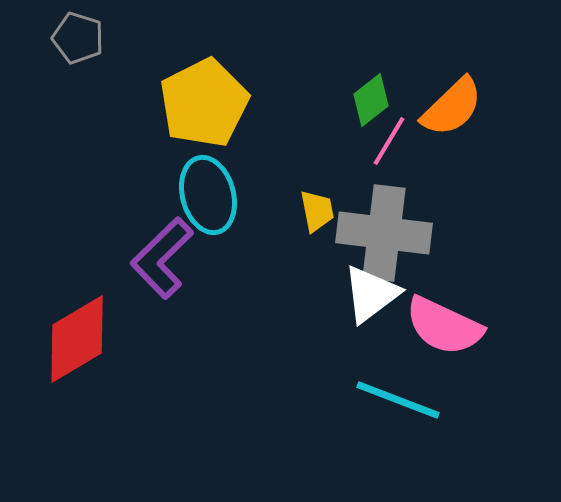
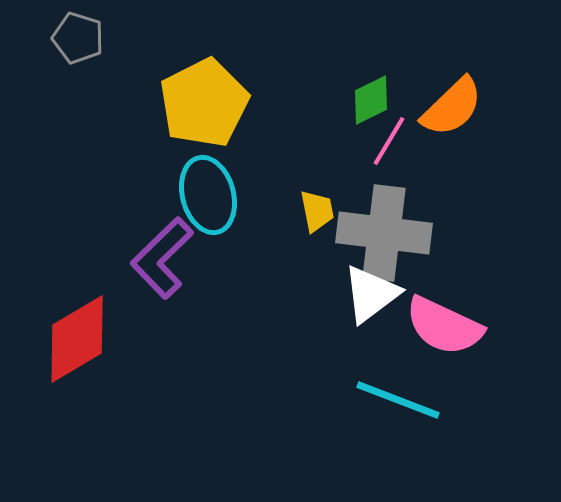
green diamond: rotated 12 degrees clockwise
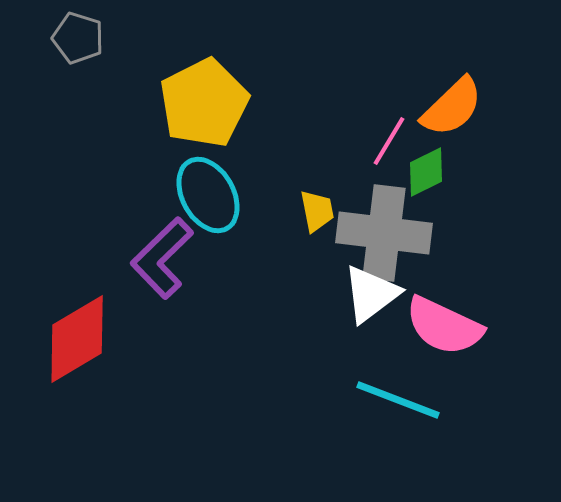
green diamond: moved 55 px right, 72 px down
cyan ellipse: rotated 14 degrees counterclockwise
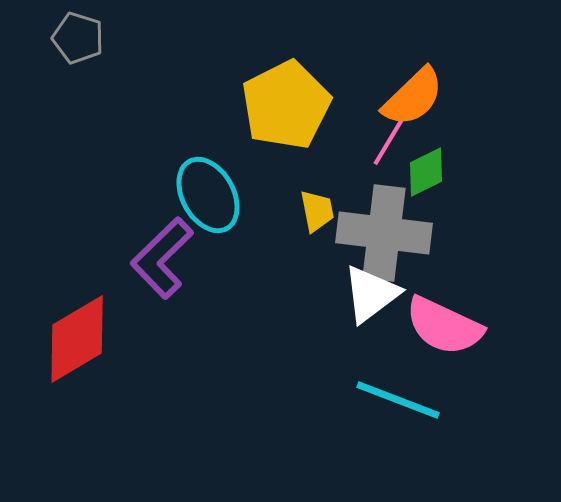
yellow pentagon: moved 82 px right, 2 px down
orange semicircle: moved 39 px left, 10 px up
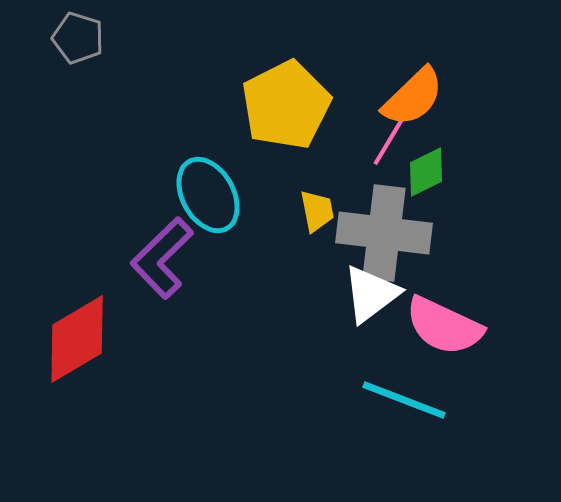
cyan line: moved 6 px right
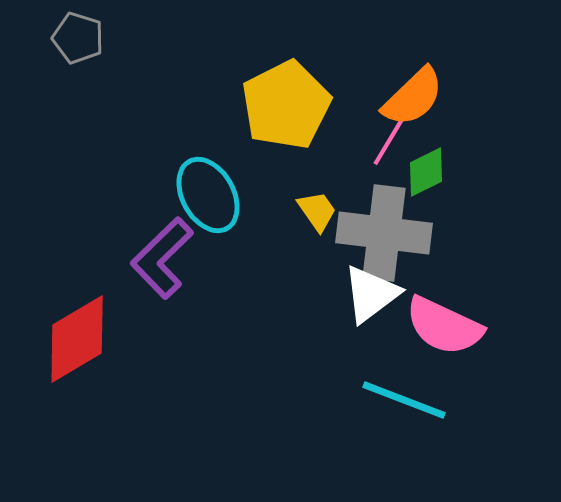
yellow trapezoid: rotated 24 degrees counterclockwise
